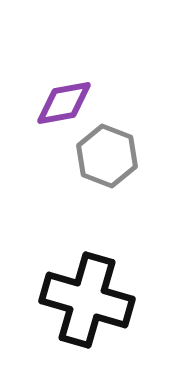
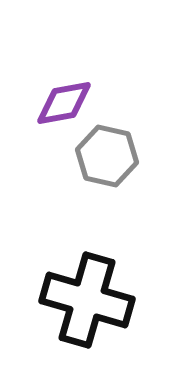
gray hexagon: rotated 8 degrees counterclockwise
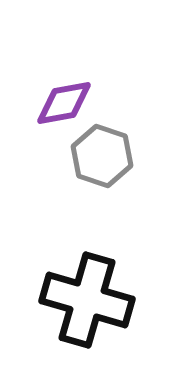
gray hexagon: moved 5 px left; rotated 6 degrees clockwise
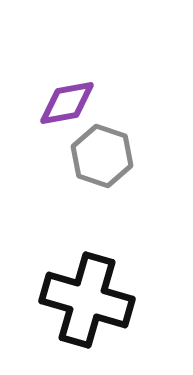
purple diamond: moved 3 px right
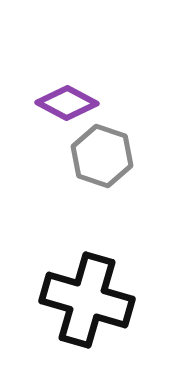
purple diamond: rotated 38 degrees clockwise
